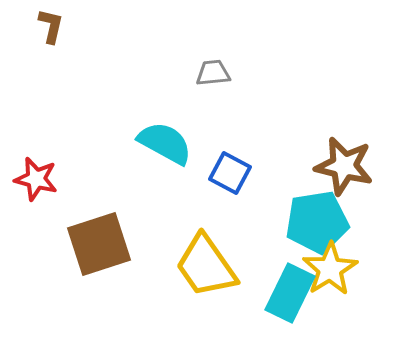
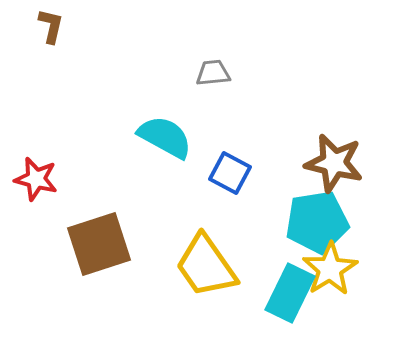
cyan semicircle: moved 6 px up
brown star: moved 10 px left, 3 px up
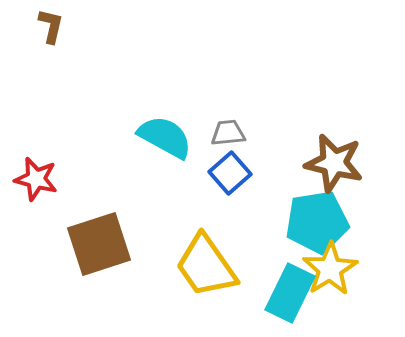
gray trapezoid: moved 15 px right, 60 px down
blue square: rotated 21 degrees clockwise
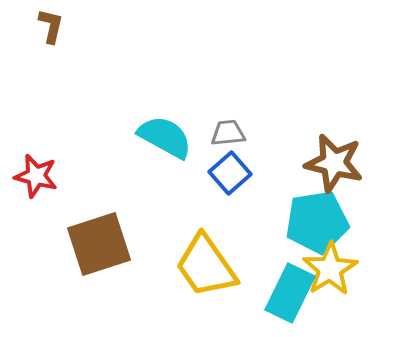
red star: moved 3 px up
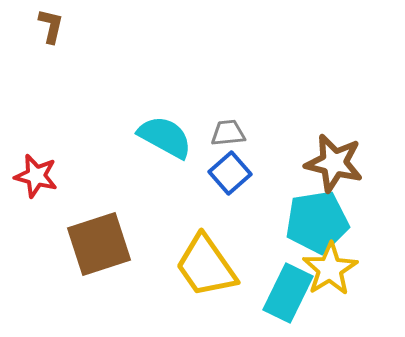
cyan rectangle: moved 2 px left
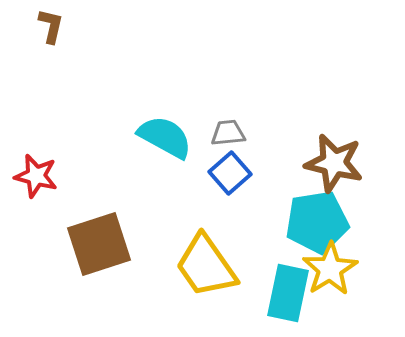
cyan rectangle: rotated 14 degrees counterclockwise
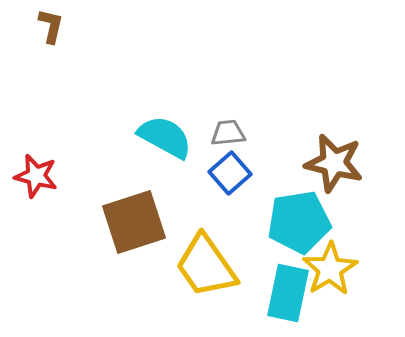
cyan pentagon: moved 18 px left
brown square: moved 35 px right, 22 px up
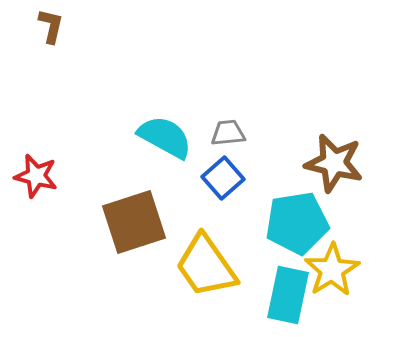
blue square: moved 7 px left, 5 px down
cyan pentagon: moved 2 px left, 1 px down
yellow star: moved 2 px right, 1 px down
cyan rectangle: moved 2 px down
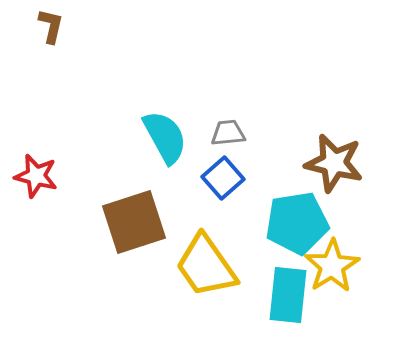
cyan semicircle: rotated 32 degrees clockwise
yellow star: moved 4 px up
cyan rectangle: rotated 6 degrees counterclockwise
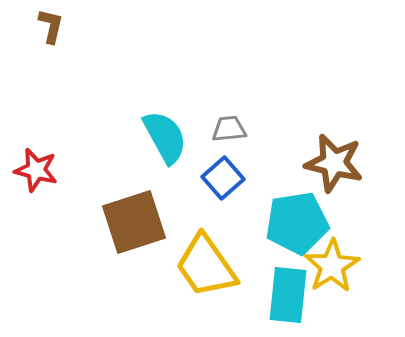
gray trapezoid: moved 1 px right, 4 px up
red star: moved 6 px up
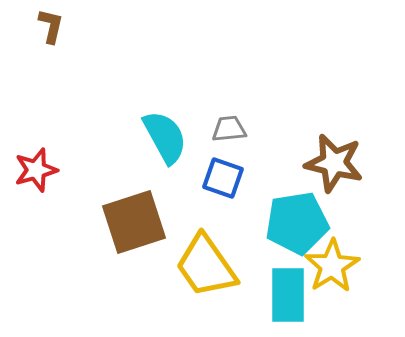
red star: rotated 30 degrees counterclockwise
blue square: rotated 30 degrees counterclockwise
cyan rectangle: rotated 6 degrees counterclockwise
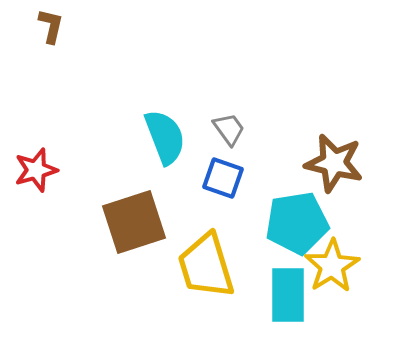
gray trapezoid: rotated 60 degrees clockwise
cyan semicircle: rotated 8 degrees clockwise
yellow trapezoid: rotated 18 degrees clockwise
